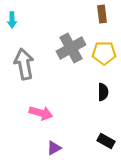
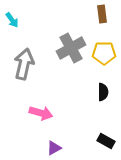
cyan arrow: rotated 35 degrees counterclockwise
gray arrow: rotated 24 degrees clockwise
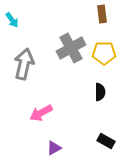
black semicircle: moved 3 px left
pink arrow: rotated 135 degrees clockwise
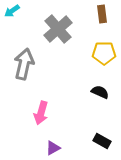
cyan arrow: moved 9 px up; rotated 91 degrees clockwise
gray cross: moved 13 px left, 19 px up; rotated 12 degrees counterclockwise
black semicircle: rotated 66 degrees counterclockwise
pink arrow: rotated 45 degrees counterclockwise
black rectangle: moved 4 px left
purple triangle: moved 1 px left
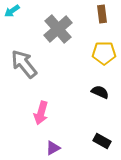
gray arrow: rotated 52 degrees counterclockwise
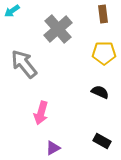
brown rectangle: moved 1 px right
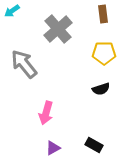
black semicircle: moved 1 px right, 3 px up; rotated 138 degrees clockwise
pink arrow: moved 5 px right
black rectangle: moved 8 px left, 4 px down
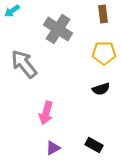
gray cross: rotated 16 degrees counterclockwise
